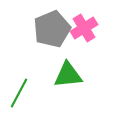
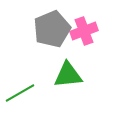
pink cross: moved 3 px down; rotated 12 degrees clockwise
green line: moved 1 px right; rotated 32 degrees clockwise
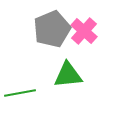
pink cross: rotated 28 degrees counterclockwise
green line: rotated 20 degrees clockwise
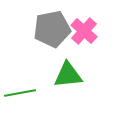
gray pentagon: rotated 12 degrees clockwise
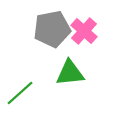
green triangle: moved 2 px right, 2 px up
green line: rotated 32 degrees counterclockwise
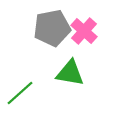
gray pentagon: moved 1 px up
green triangle: rotated 16 degrees clockwise
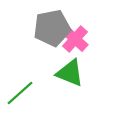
pink cross: moved 9 px left, 8 px down
green triangle: rotated 12 degrees clockwise
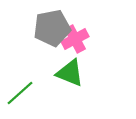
pink cross: rotated 20 degrees clockwise
